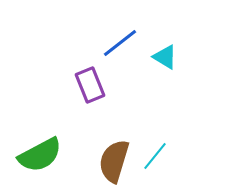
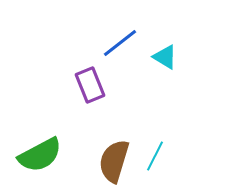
cyan line: rotated 12 degrees counterclockwise
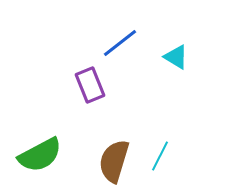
cyan triangle: moved 11 px right
cyan line: moved 5 px right
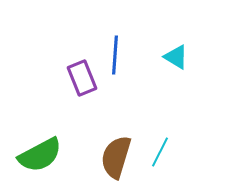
blue line: moved 5 px left, 12 px down; rotated 48 degrees counterclockwise
purple rectangle: moved 8 px left, 7 px up
cyan line: moved 4 px up
brown semicircle: moved 2 px right, 4 px up
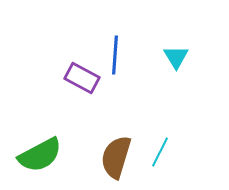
cyan triangle: rotated 28 degrees clockwise
purple rectangle: rotated 40 degrees counterclockwise
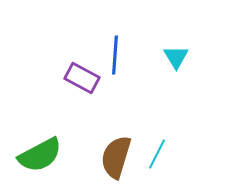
cyan line: moved 3 px left, 2 px down
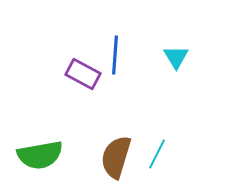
purple rectangle: moved 1 px right, 4 px up
green semicircle: rotated 18 degrees clockwise
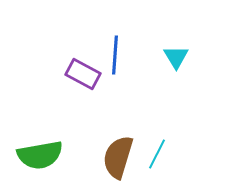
brown semicircle: moved 2 px right
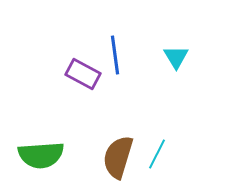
blue line: rotated 12 degrees counterclockwise
green semicircle: moved 1 px right; rotated 6 degrees clockwise
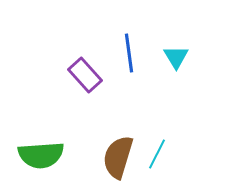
blue line: moved 14 px right, 2 px up
purple rectangle: moved 2 px right, 1 px down; rotated 20 degrees clockwise
